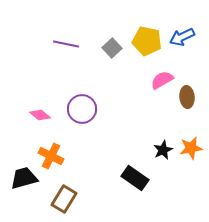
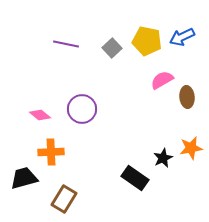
black star: moved 8 px down
orange cross: moved 4 px up; rotated 30 degrees counterclockwise
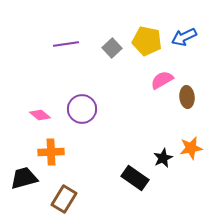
blue arrow: moved 2 px right
purple line: rotated 20 degrees counterclockwise
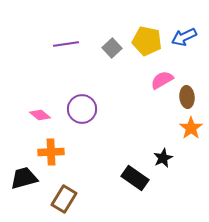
orange star: moved 20 px up; rotated 25 degrees counterclockwise
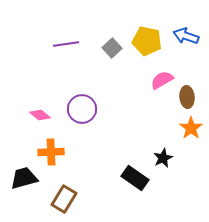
blue arrow: moved 2 px right, 1 px up; rotated 45 degrees clockwise
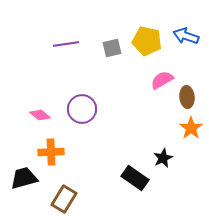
gray square: rotated 30 degrees clockwise
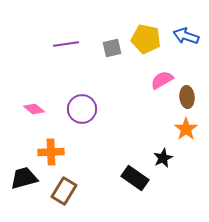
yellow pentagon: moved 1 px left, 2 px up
pink diamond: moved 6 px left, 6 px up
orange star: moved 5 px left, 1 px down
brown rectangle: moved 8 px up
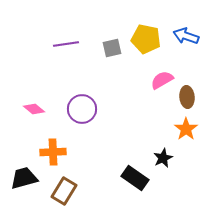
orange cross: moved 2 px right
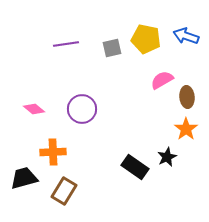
black star: moved 4 px right, 1 px up
black rectangle: moved 11 px up
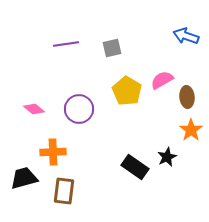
yellow pentagon: moved 19 px left, 52 px down; rotated 20 degrees clockwise
purple circle: moved 3 px left
orange star: moved 5 px right, 1 px down
brown rectangle: rotated 24 degrees counterclockwise
